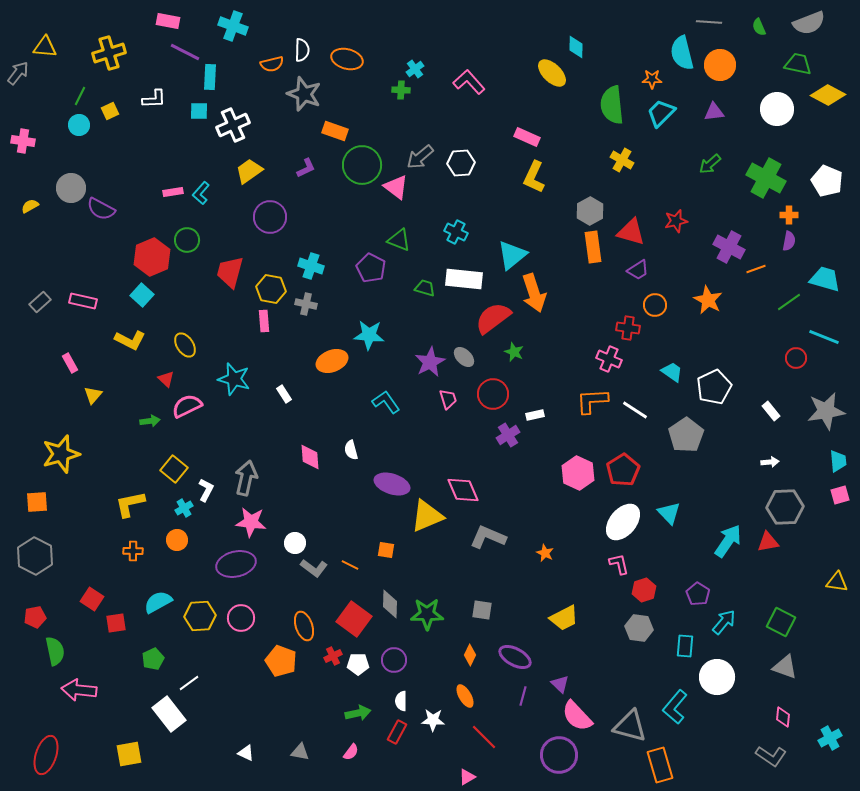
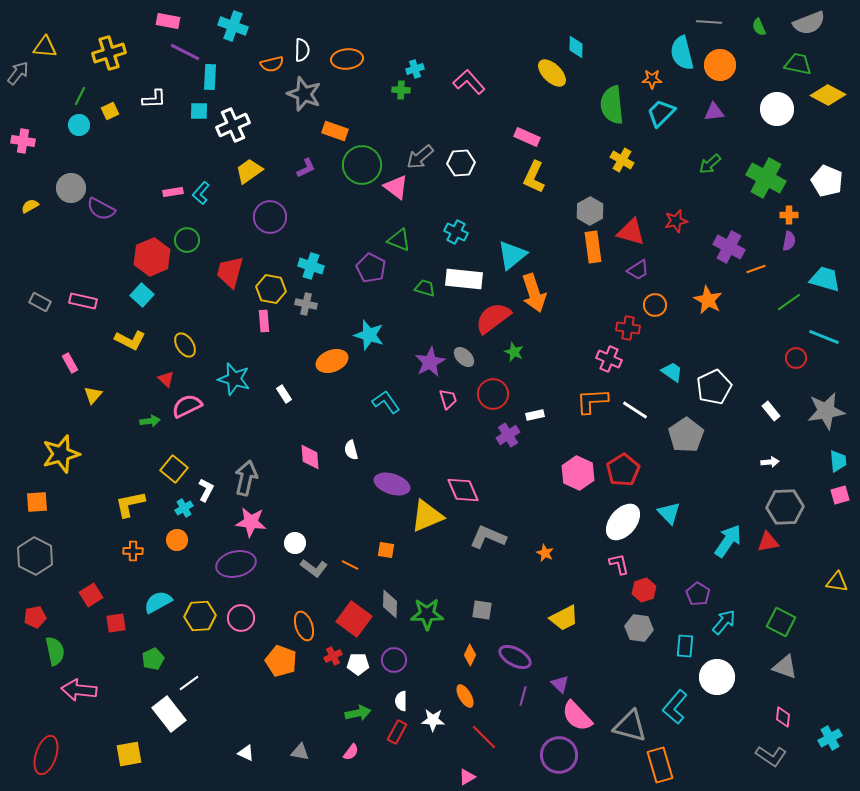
orange ellipse at (347, 59): rotated 20 degrees counterclockwise
cyan cross at (415, 69): rotated 18 degrees clockwise
gray rectangle at (40, 302): rotated 70 degrees clockwise
cyan star at (369, 335): rotated 12 degrees clockwise
red square at (92, 599): moved 1 px left, 4 px up; rotated 25 degrees clockwise
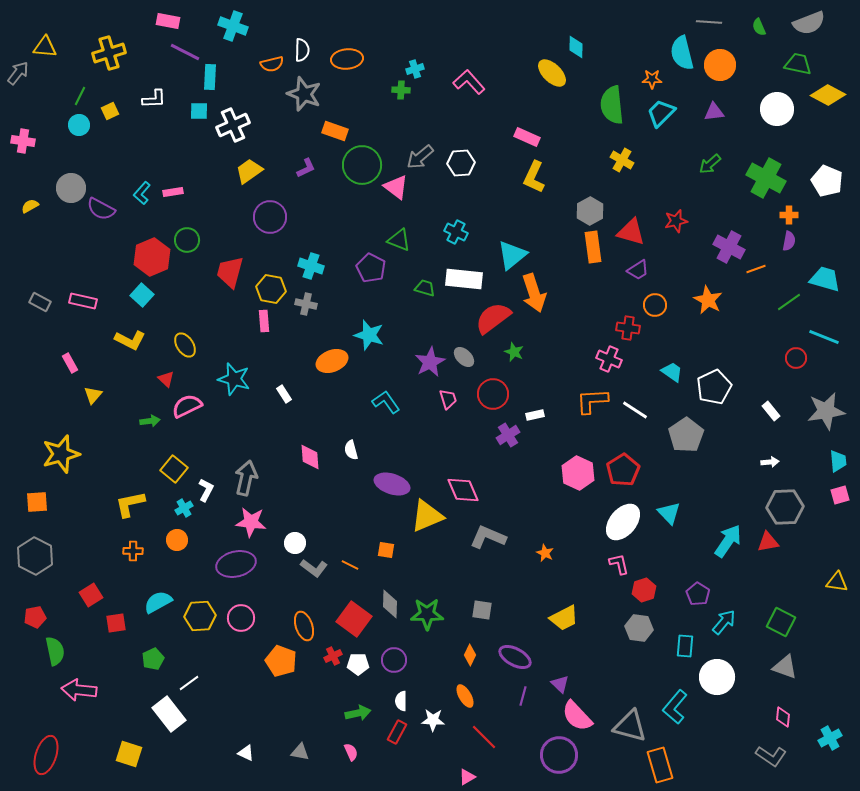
cyan L-shape at (201, 193): moved 59 px left
pink semicircle at (351, 752): rotated 60 degrees counterclockwise
yellow square at (129, 754): rotated 28 degrees clockwise
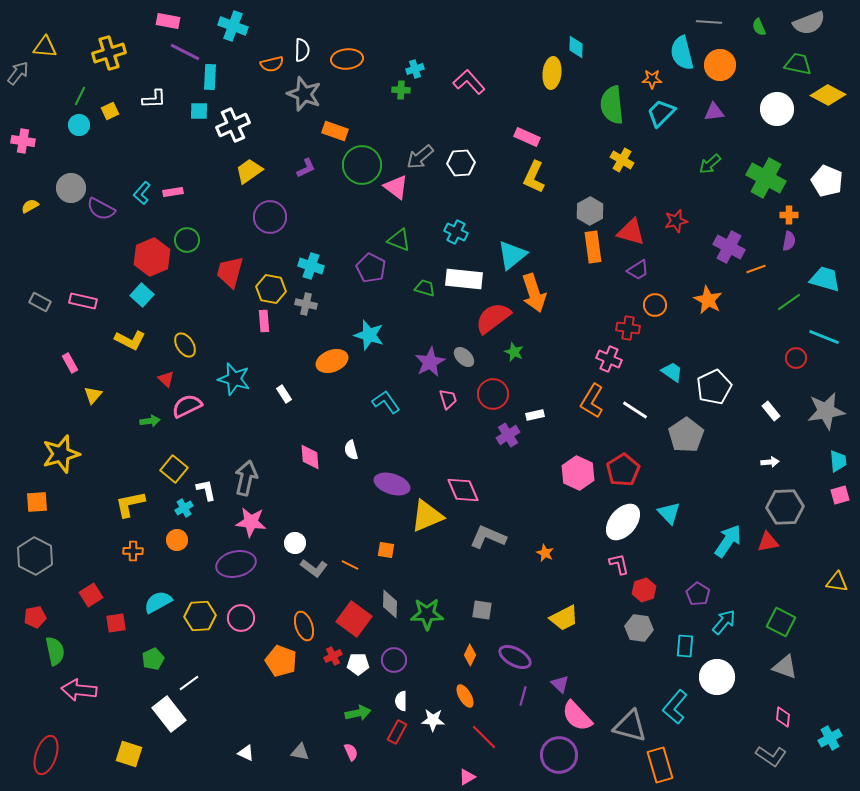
yellow ellipse at (552, 73): rotated 52 degrees clockwise
orange L-shape at (592, 401): rotated 56 degrees counterclockwise
white L-shape at (206, 490): rotated 40 degrees counterclockwise
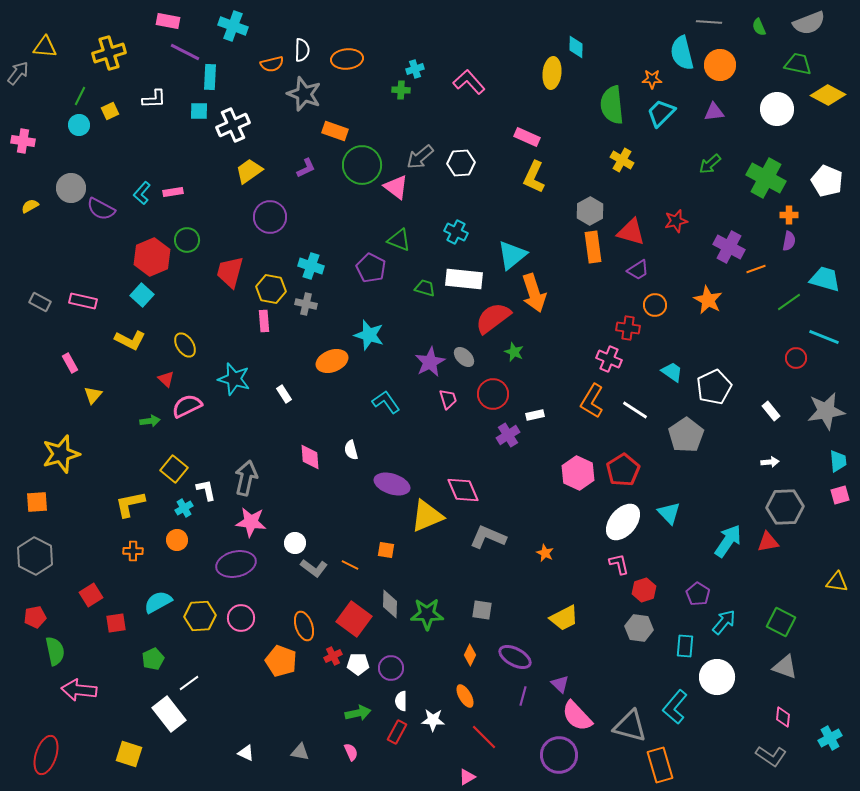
purple circle at (394, 660): moved 3 px left, 8 px down
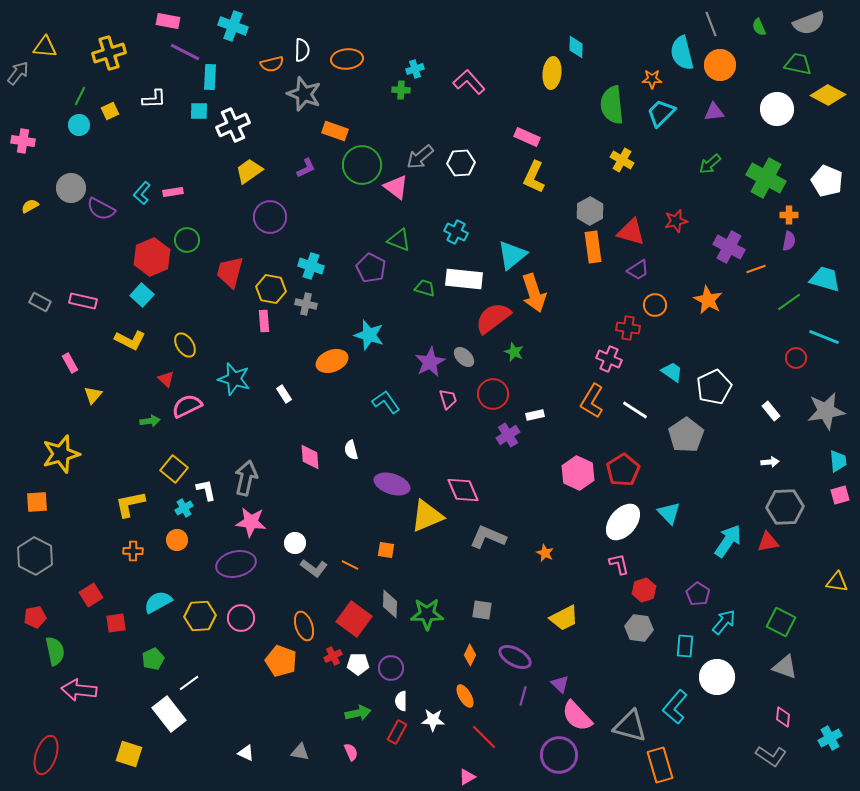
gray line at (709, 22): moved 2 px right, 2 px down; rotated 65 degrees clockwise
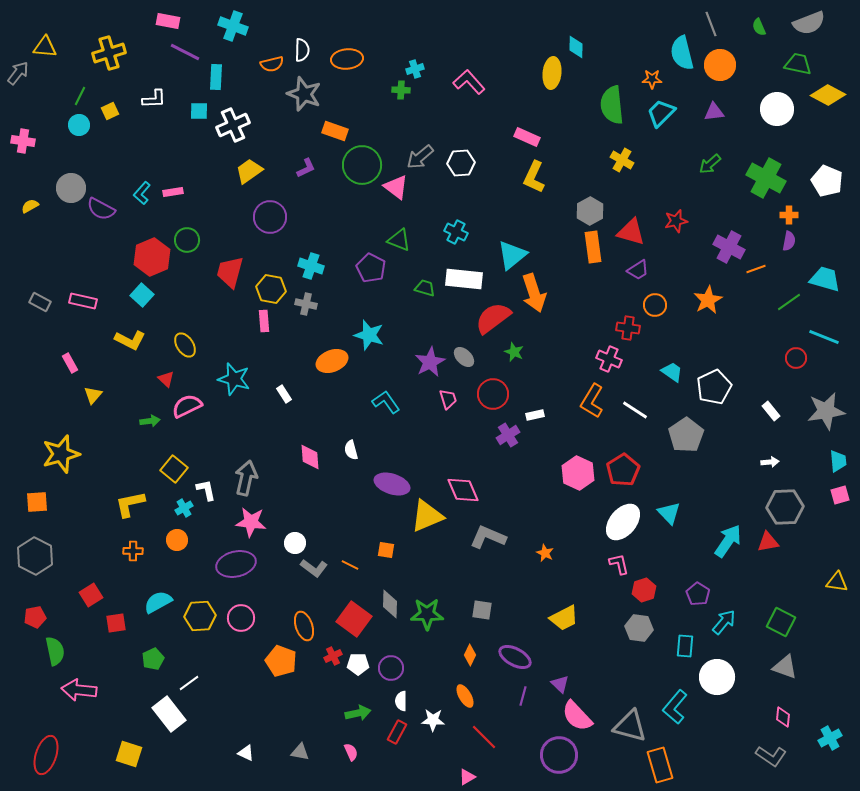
cyan rectangle at (210, 77): moved 6 px right
orange star at (708, 300): rotated 16 degrees clockwise
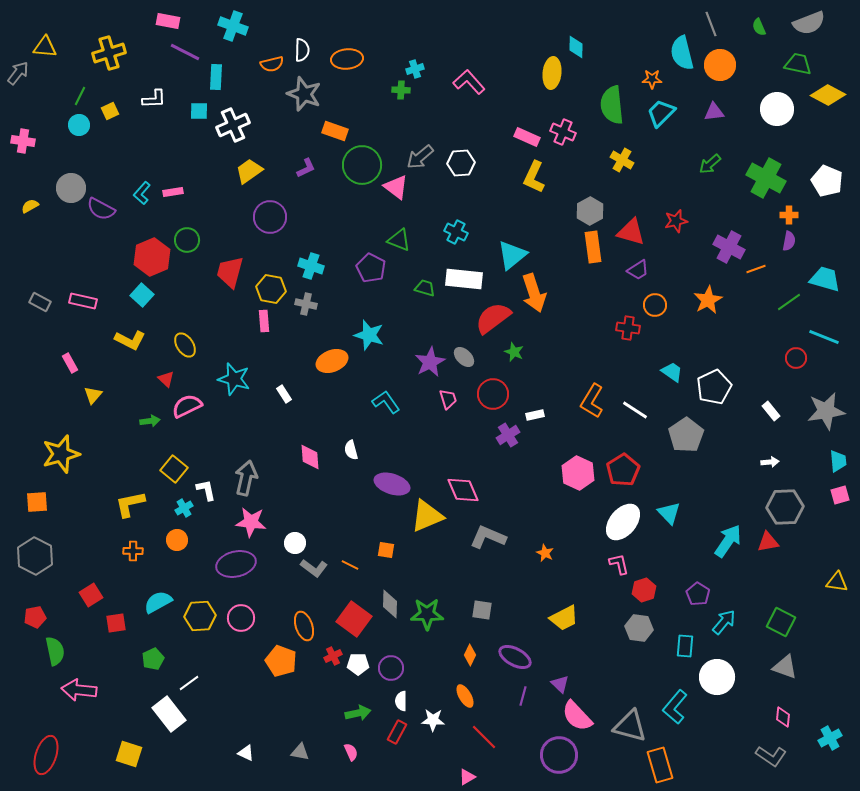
pink cross at (609, 359): moved 46 px left, 227 px up
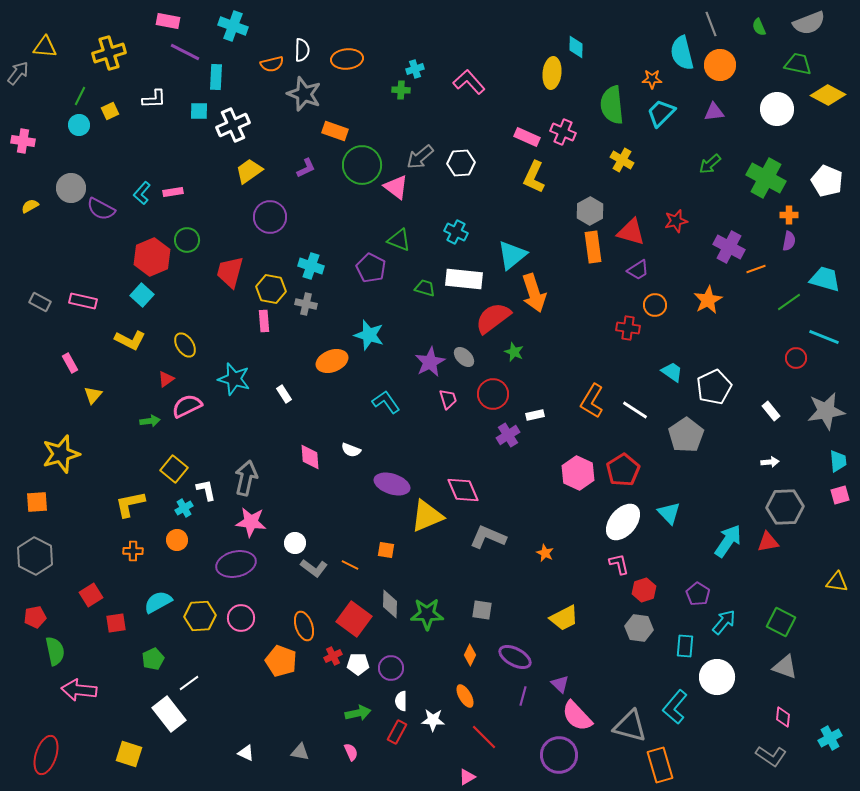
red triangle at (166, 379): rotated 42 degrees clockwise
white semicircle at (351, 450): rotated 54 degrees counterclockwise
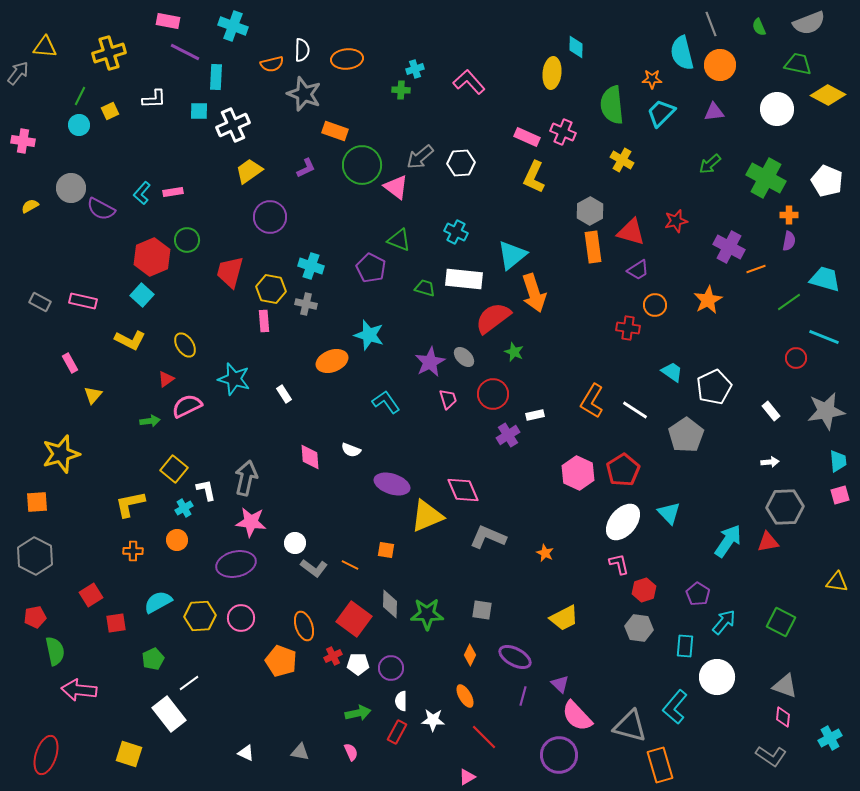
gray triangle at (785, 667): moved 19 px down
